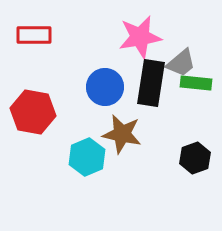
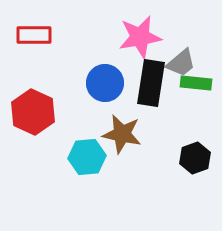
blue circle: moved 4 px up
red hexagon: rotated 15 degrees clockwise
cyan hexagon: rotated 18 degrees clockwise
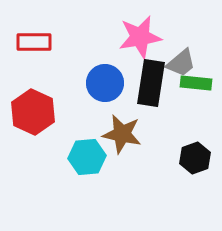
red rectangle: moved 7 px down
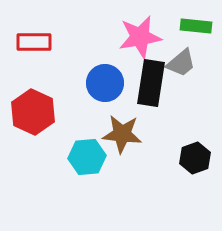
green rectangle: moved 57 px up
brown star: rotated 6 degrees counterclockwise
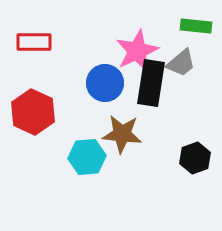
pink star: moved 3 px left, 14 px down; rotated 15 degrees counterclockwise
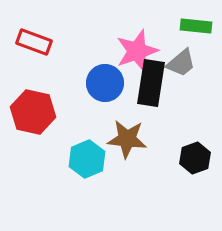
red rectangle: rotated 20 degrees clockwise
pink star: rotated 6 degrees clockwise
red hexagon: rotated 12 degrees counterclockwise
brown star: moved 5 px right, 5 px down
cyan hexagon: moved 2 px down; rotated 18 degrees counterclockwise
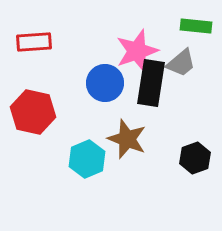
red rectangle: rotated 24 degrees counterclockwise
brown star: rotated 15 degrees clockwise
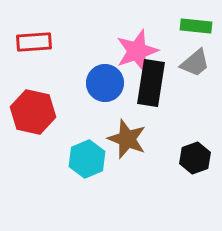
gray trapezoid: moved 14 px right
